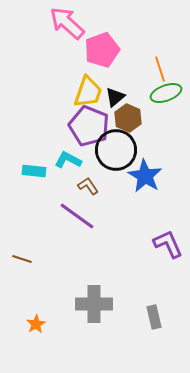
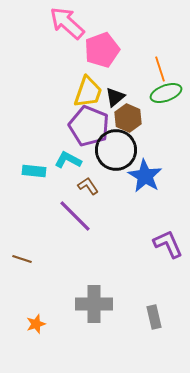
purple line: moved 2 px left; rotated 9 degrees clockwise
orange star: rotated 12 degrees clockwise
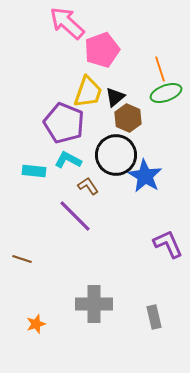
purple pentagon: moved 25 px left, 3 px up
black circle: moved 5 px down
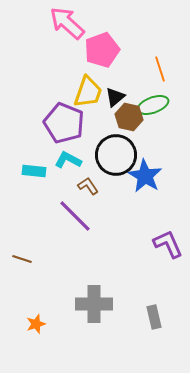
green ellipse: moved 13 px left, 12 px down
brown hexagon: moved 1 px right, 1 px up; rotated 12 degrees counterclockwise
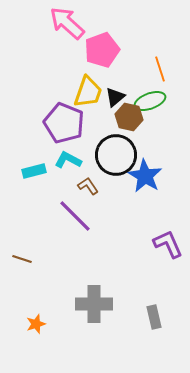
green ellipse: moved 3 px left, 4 px up
cyan rectangle: rotated 20 degrees counterclockwise
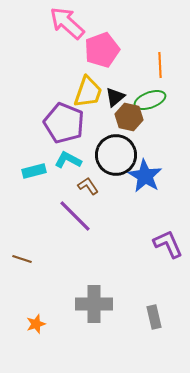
orange line: moved 4 px up; rotated 15 degrees clockwise
green ellipse: moved 1 px up
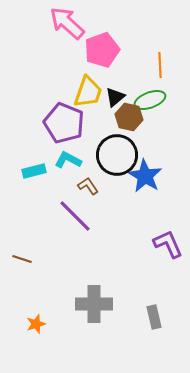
black circle: moved 1 px right
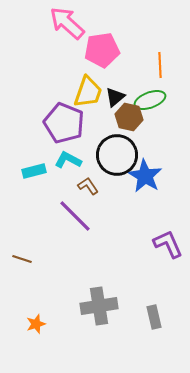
pink pentagon: rotated 12 degrees clockwise
gray cross: moved 5 px right, 2 px down; rotated 9 degrees counterclockwise
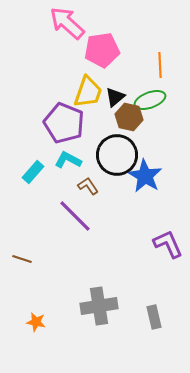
cyan rectangle: moved 1 px left, 1 px down; rotated 35 degrees counterclockwise
orange star: moved 2 px up; rotated 30 degrees clockwise
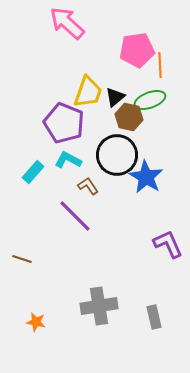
pink pentagon: moved 35 px right
blue star: moved 1 px right, 1 px down
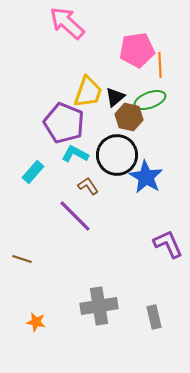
cyan L-shape: moved 7 px right, 6 px up
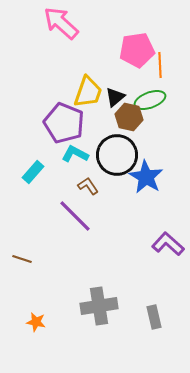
pink arrow: moved 6 px left
purple L-shape: rotated 24 degrees counterclockwise
